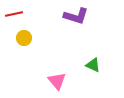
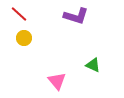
red line: moved 5 px right; rotated 54 degrees clockwise
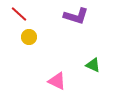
yellow circle: moved 5 px right, 1 px up
pink triangle: rotated 24 degrees counterclockwise
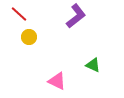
purple L-shape: rotated 55 degrees counterclockwise
